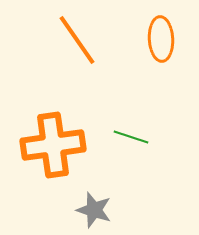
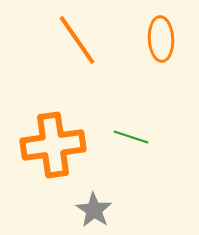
gray star: rotated 15 degrees clockwise
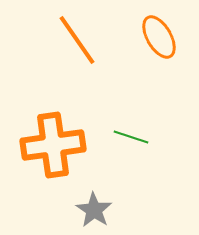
orange ellipse: moved 2 px left, 2 px up; rotated 27 degrees counterclockwise
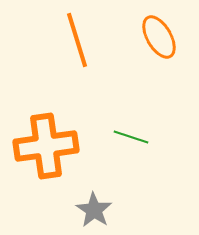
orange line: rotated 18 degrees clockwise
orange cross: moved 7 px left, 1 px down
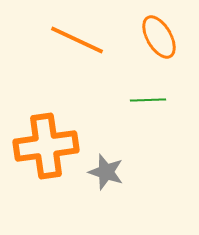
orange line: rotated 48 degrees counterclockwise
green line: moved 17 px right, 37 px up; rotated 20 degrees counterclockwise
gray star: moved 12 px right, 38 px up; rotated 15 degrees counterclockwise
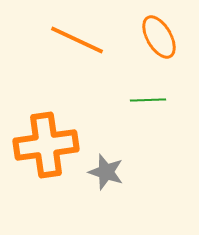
orange cross: moved 1 px up
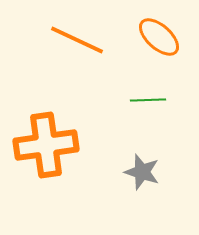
orange ellipse: rotated 18 degrees counterclockwise
gray star: moved 36 px right
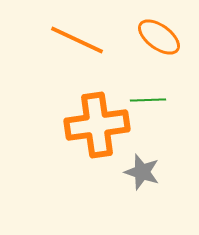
orange ellipse: rotated 6 degrees counterclockwise
orange cross: moved 51 px right, 20 px up
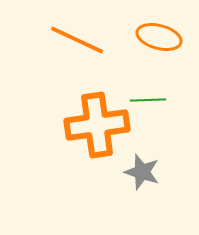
orange ellipse: rotated 21 degrees counterclockwise
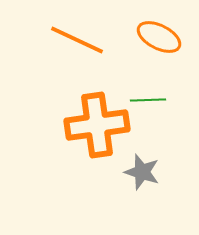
orange ellipse: rotated 12 degrees clockwise
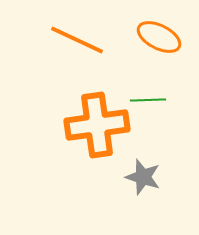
gray star: moved 1 px right, 5 px down
